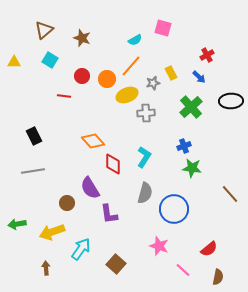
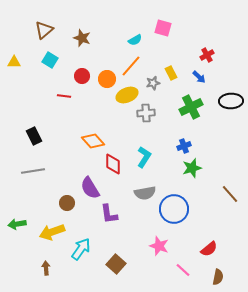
green cross: rotated 15 degrees clockwise
green star: rotated 24 degrees counterclockwise
gray semicircle: rotated 65 degrees clockwise
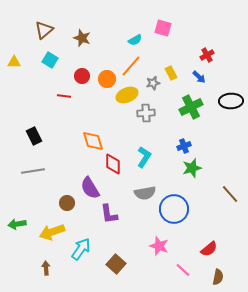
orange diamond: rotated 25 degrees clockwise
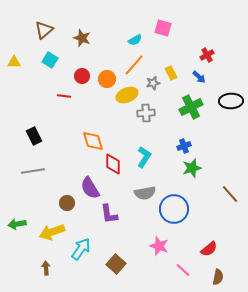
orange line: moved 3 px right, 1 px up
